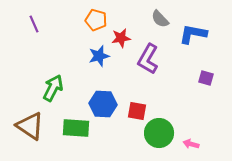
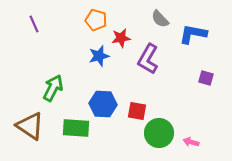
pink arrow: moved 2 px up
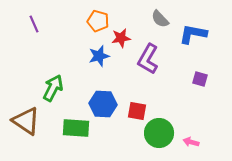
orange pentagon: moved 2 px right, 1 px down
purple square: moved 6 px left, 1 px down
brown triangle: moved 4 px left, 5 px up
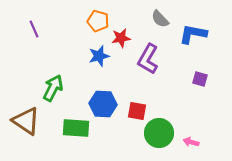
purple line: moved 5 px down
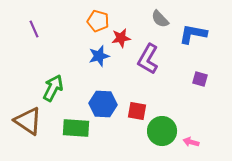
brown triangle: moved 2 px right
green circle: moved 3 px right, 2 px up
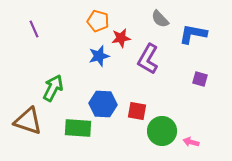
brown triangle: rotated 16 degrees counterclockwise
green rectangle: moved 2 px right
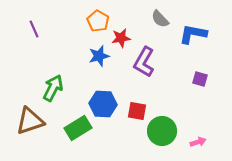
orange pentagon: rotated 15 degrees clockwise
purple L-shape: moved 4 px left, 3 px down
brown triangle: moved 2 px right; rotated 36 degrees counterclockwise
green rectangle: rotated 36 degrees counterclockwise
pink arrow: moved 7 px right; rotated 147 degrees clockwise
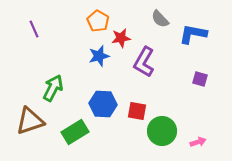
green rectangle: moved 3 px left, 4 px down
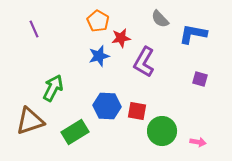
blue hexagon: moved 4 px right, 2 px down
pink arrow: rotated 28 degrees clockwise
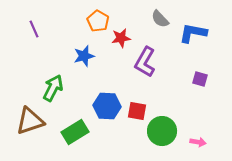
blue L-shape: moved 1 px up
blue star: moved 15 px left
purple L-shape: moved 1 px right
